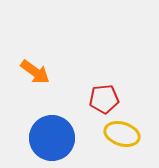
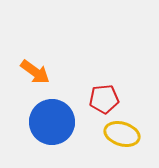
blue circle: moved 16 px up
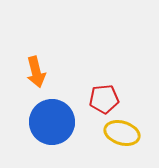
orange arrow: moved 1 px right; rotated 40 degrees clockwise
yellow ellipse: moved 1 px up
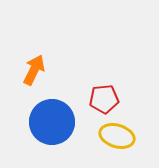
orange arrow: moved 2 px left, 2 px up; rotated 140 degrees counterclockwise
yellow ellipse: moved 5 px left, 3 px down
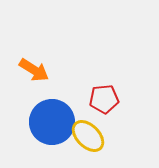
orange arrow: rotated 96 degrees clockwise
yellow ellipse: moved 29 px left; rotated 28 degrees clockwise
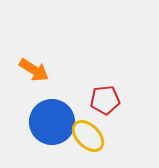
red pentagon: moved 1 px right, 1 px down
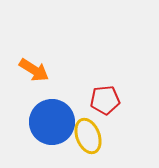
yellow ellipse: rotated 24 degrees clockwise
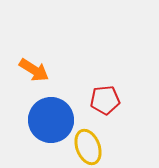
blue circle: moved 1 px left, 2 px up
yellow ellipse: moved 11 px down
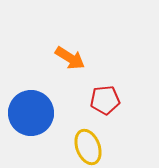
orange arrow: moved 36 px right, 12 px up
blue circle: moved 20 px left, 7 px up
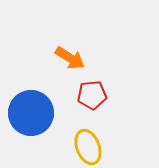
red pentagon: moved 13 px left, 5 px up
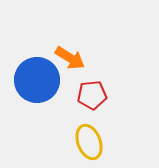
blue circle: moved 6 px right, 33 px up
yellow ellipse: moved 1 px right, 5 px up
